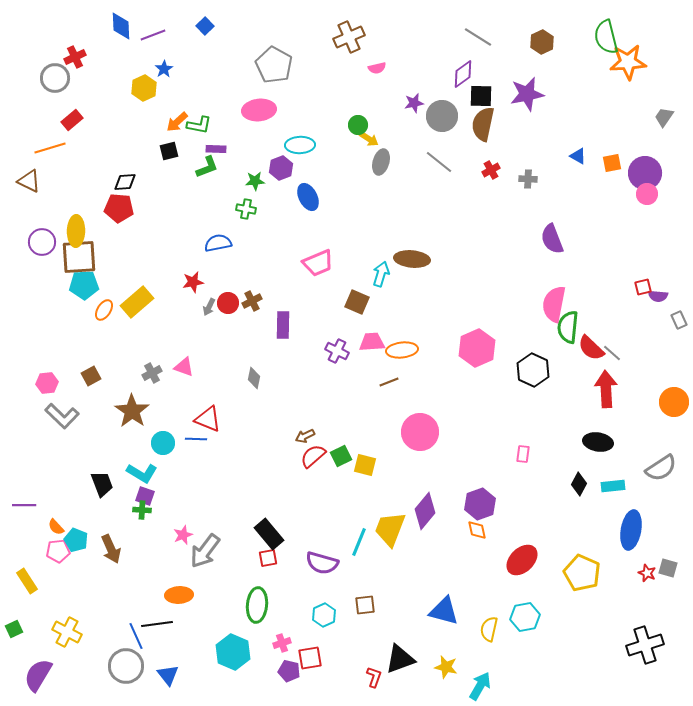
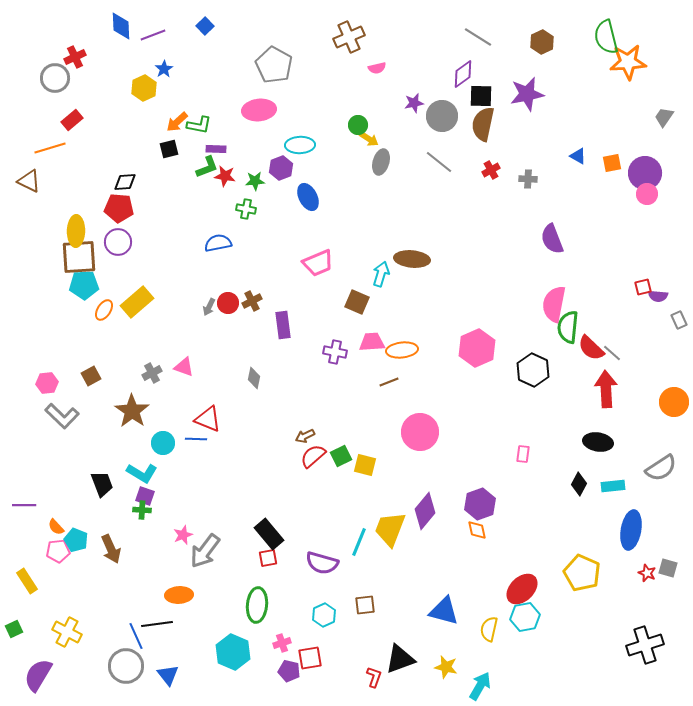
black square at (169, 151): moved 2 px up
purple circle at (42, 242): moved 76 px right
red star at (193, 282): moved 32 px right, 106 px up; rotated 20 degrees clockwise
purple rectangle at (283, 325): rotated 8 degrees counterclockwise
purple cross at (337, 351): moved 2 px left, 1 px down; rotated 15 degrees counterclockwise
red ellipse at (522, 560): moved 29 px down
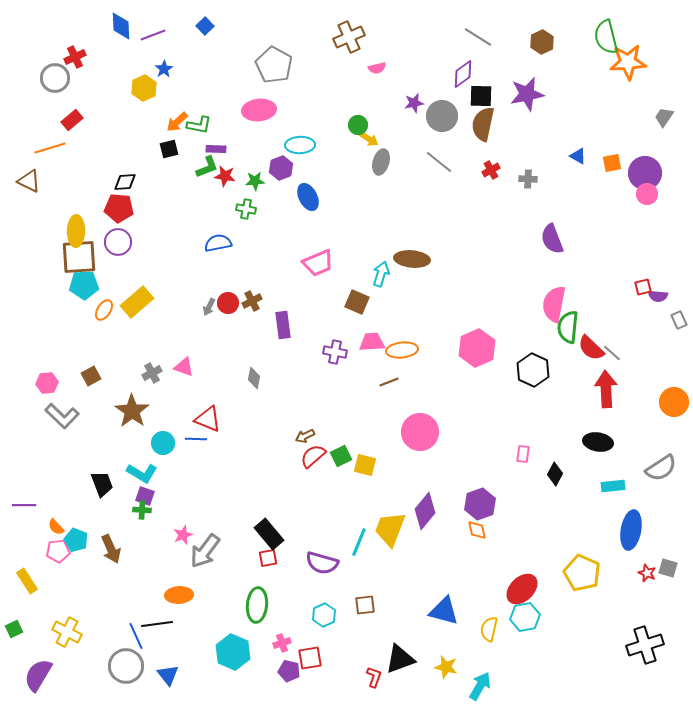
black diamond at (579, 484): moved 24 px left, 10 px up
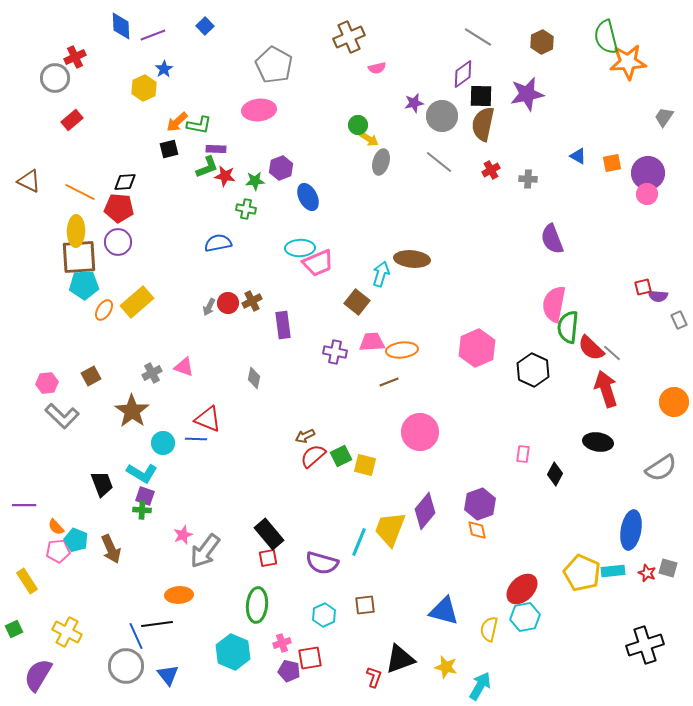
cyan ellipse at (300, 145): moved 103 px down
orange line at (50, 148): moved 30 px right, 44 px down; rotated 44 degrees clockwise
purple circle at (645, 173): moved 3 px right
brown square at (357, 302): rotated 15 degrees clockwise
red arrow at (606, 389): rotated 15 degrees counterclockwise
cyan rectangle at (613, 486): moved 85 px down
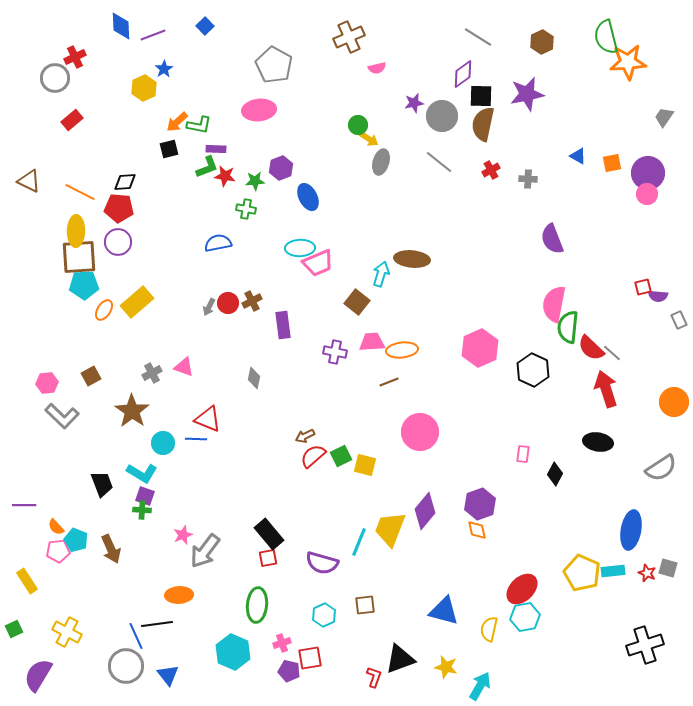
pink hexagon at (477, 348): moved 3 px right
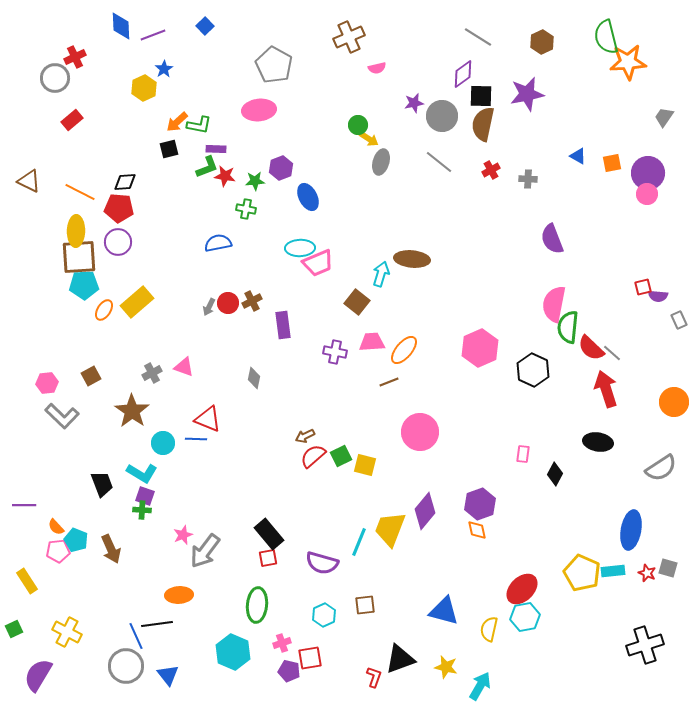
orange ellipse at (402, 350): moved 2 px right; rotated 44 degrees counterclockwise
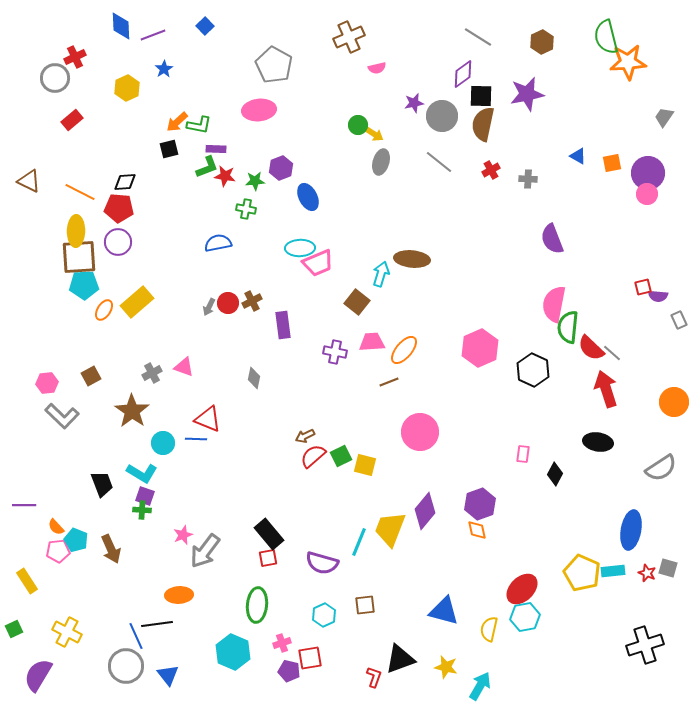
yellow hexagon at (144, 88): moved 17 px left
yellow arrow at (369, 139): moved 5 px right, 5 px up
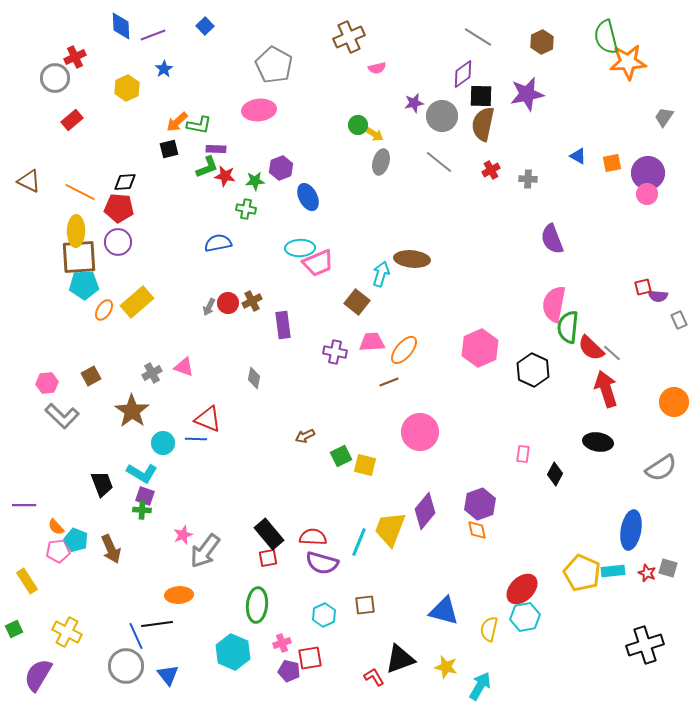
red semicircle at (313, 456): moved 81 px down; rotated 44 degrees clockwise
red L-shape at (374, 677): rotated 50 degrees counterclockwise
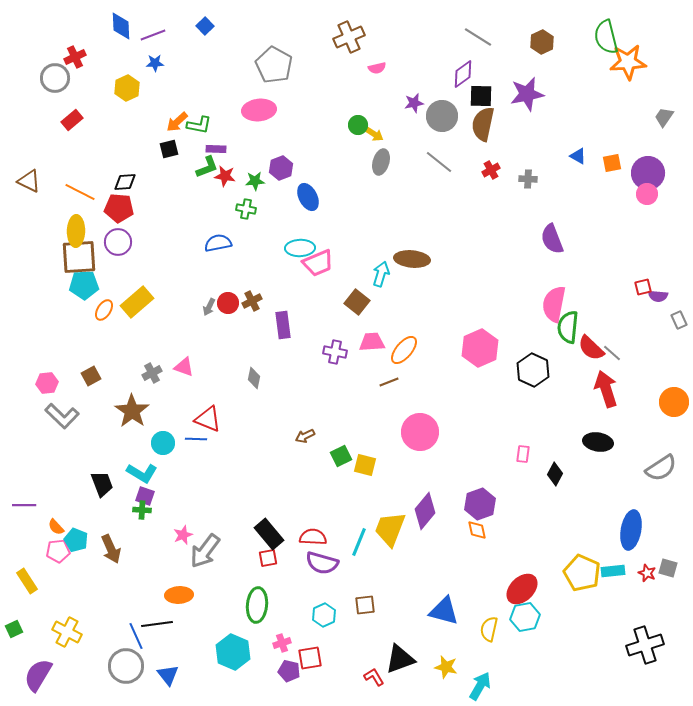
blue star at (164, 69): moved 9 px left, 6 px up; rotated 30 degrees clockwise
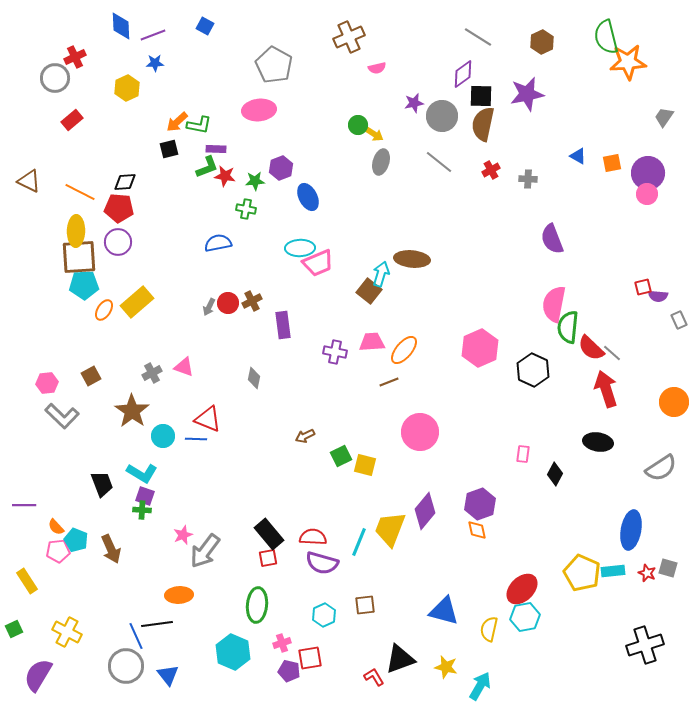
blue square at (205, 26): rotated 18 degrees counterclockwise
brown square at (357, 302): moved 12 px right, 11 px up
cyan circle at (163, 443): moved 7 px up
